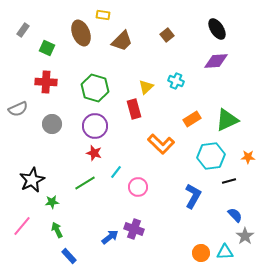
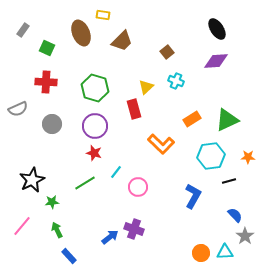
brown square: moved 17 px down
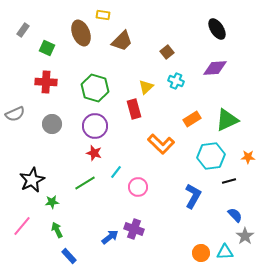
purple diamond: moved 1 px left, 7 px down
gray semicircle: moved 3 px left, 5 px down
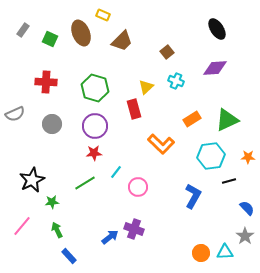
yellow rectangle: rotated 16 degrees clockwise
green square: moved 3 px right, 9 px up
red star: rotated 21 degrees counterclockwise
blue semicircle: moved 12 px right, 7 px up
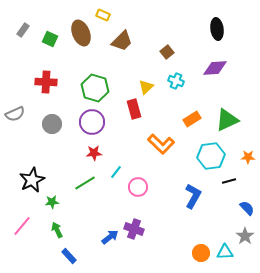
black ellipse: rotated 25 degrees clockwise
purple circle: moved 3 px left, 4 px up
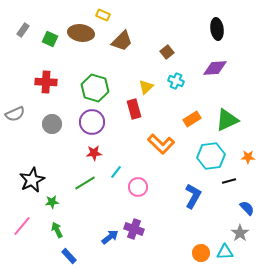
brown ellipse: rotated 60 degrees counterclockwise
gray star: moved 5 px left, 3 px up
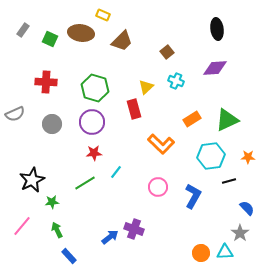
pink circle: moved 20 px right
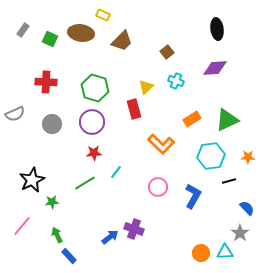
green arrow: moved 5 px down
